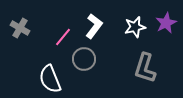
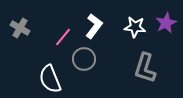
white star: rotated 20 degrees clockwise
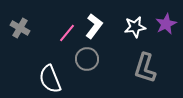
purple star: moved 1 px down
white star: rotated 15 degrees counterclockwise
pink line: moved 4 px right, 4 px up
gray circle: moved 3 px right
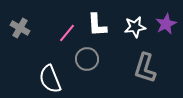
white L-shape: moved 3 px right, 1 px up; rotated 140 degrees clockwise
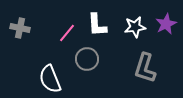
gray cross: rotated 18 degrees counterclockwise
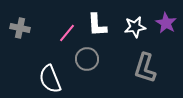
purple star: moved 1 px up; rotated 15 degrees counterclockwise
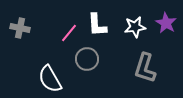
pink line: moved 2 px right
white semicircle: rotated 8 degrees counterclockwise
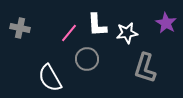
white star: moved 8 px left, 6 px down
white semicircle: moved 1 px up
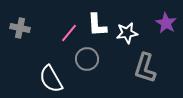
white semicircle: moved 1 px right, 1 px down
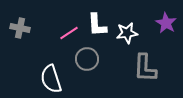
pink line: rotated 18 degrees clockwise
gray L-shape: rotated 16 degrees counterclockwise
white semicircle: rotated 12 degrees clockwise
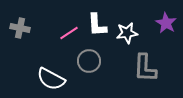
gray circle: moved 2 px right, 2 px down
white semicircle: rotated 44 degrees counterclockwise
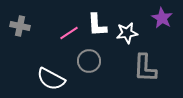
purple star: moved 4 px left, 5 px up
gray cross: moved 2 px up
